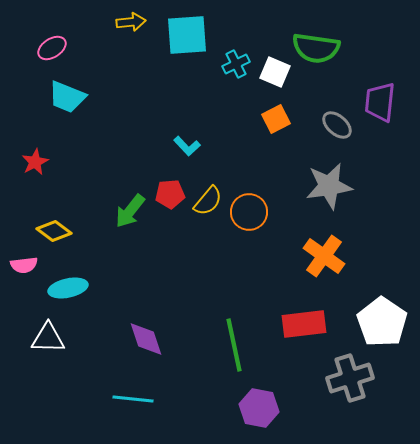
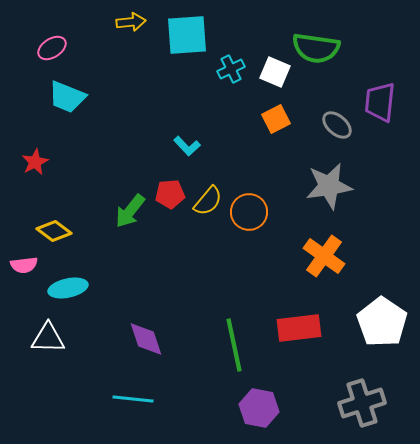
cyan cross: moved 5 px left, 5 px down
red rectangle: moved 5 px left, 4 px down
gray cross: moved 12 px right, 25 px down
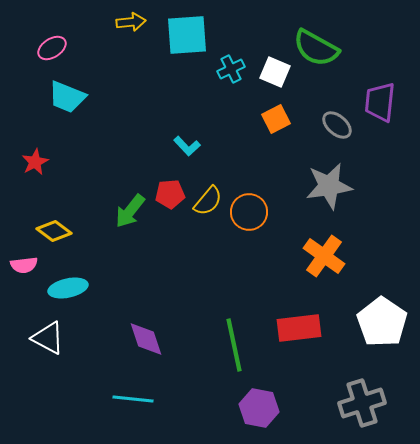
green semicircle: rotated 21 degrees clockwise
white triangle: rotated 27 degrees clockwise
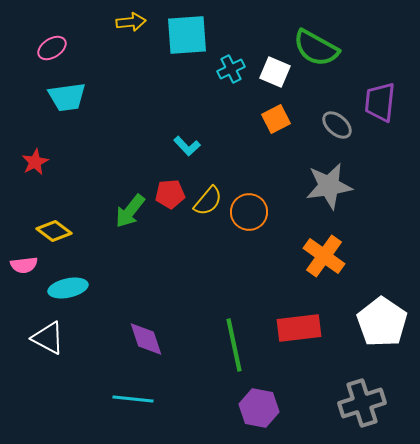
cyan trapezoid: rotated 30 degrees counterclockwise
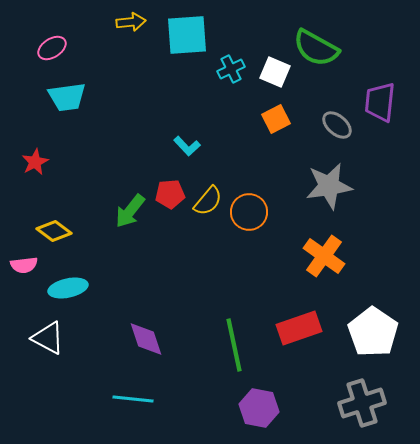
white pentagon: moved 9 px left, 10 px down
red rectangle: rotated 12 degrees counterclockwise
